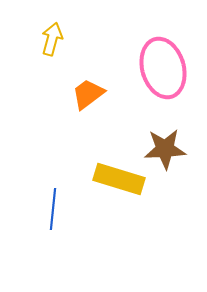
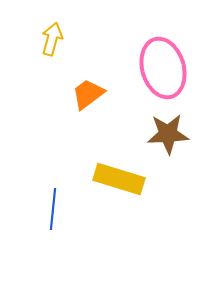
brown star: moved 3 px right, 15 px up
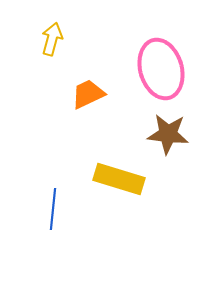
pink ellipse: moved 2 px left, 1 px down
orange trapezoid: rotated 12 degrees clockwise
brown star: rotated 9 degrees clockwise
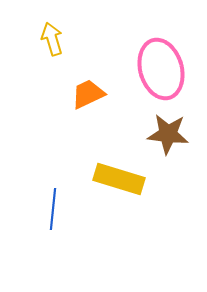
yellow arrow: rotated 32 degrees counterclockwise
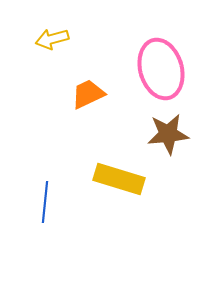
yellow arrow: rotated 88 degrees counterclockwise
brown star: rotated 12 degrees counterclockwise
blue line: moved 8 px left, 7 px up
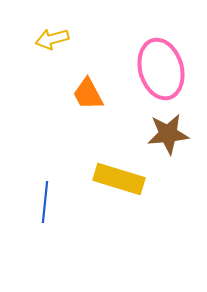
orange trapezoid: rotated 93 degrees counterclockwise
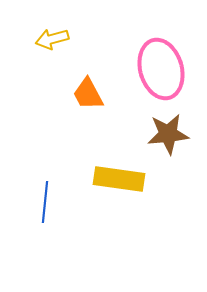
yellow rectangle: rotated 9 degrees counterclockwise
